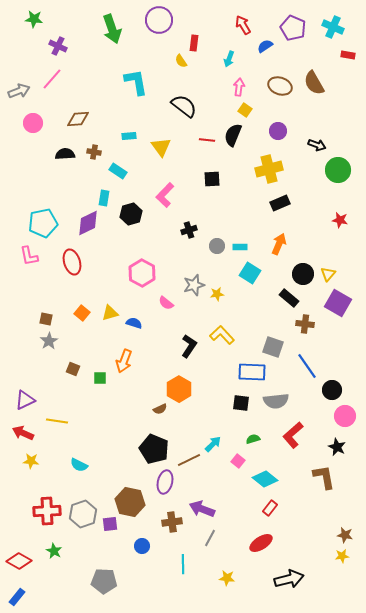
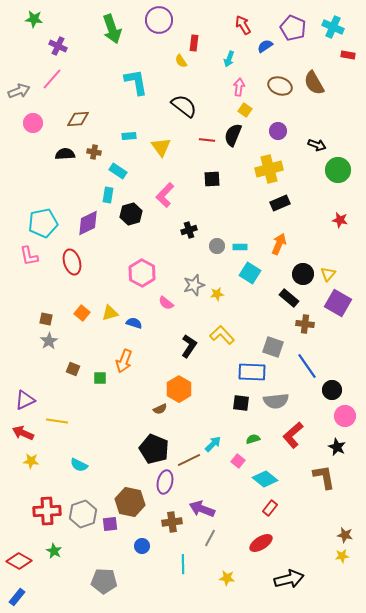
cyan rectangle at (104, 198): moved 4 px right, 3 px up
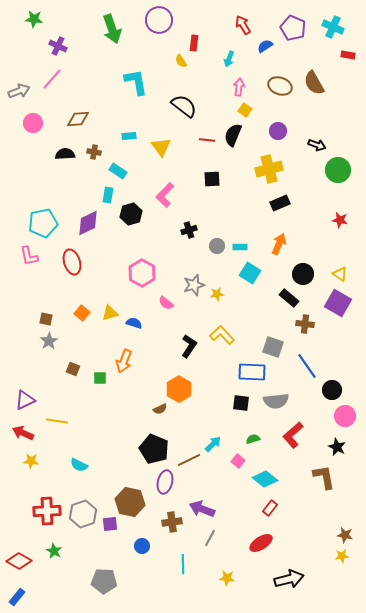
yellow triangle at (328, 274): moved 12 px right; rotated 35 degrees counterclockwise
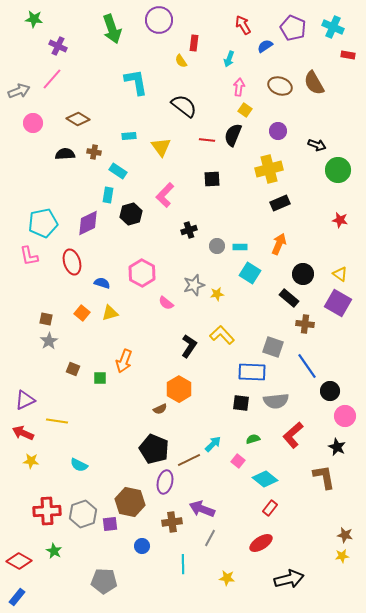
brown diamond at (78, 119): rotated 35 degrees clockwise
blue semicircle at (134, 323): moved 32 px left, 40 px up
black circle at (332, 390): moved 2 px left, 1 px down
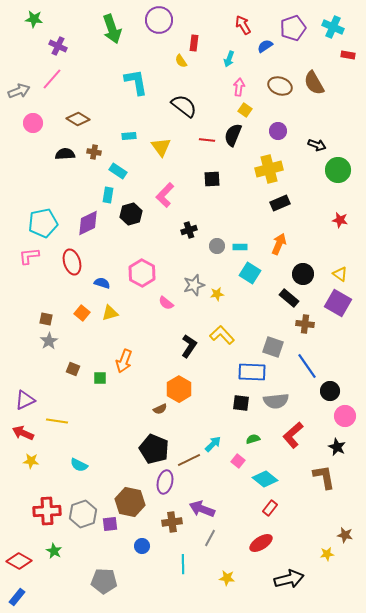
purple pentagon at (293, 28): rotated 30 degrees clockwise
pink L-shape at (29, 256): rotated 95 degrees clockwise
yellow star at (342, 556): moved 15 px left, 2 px up
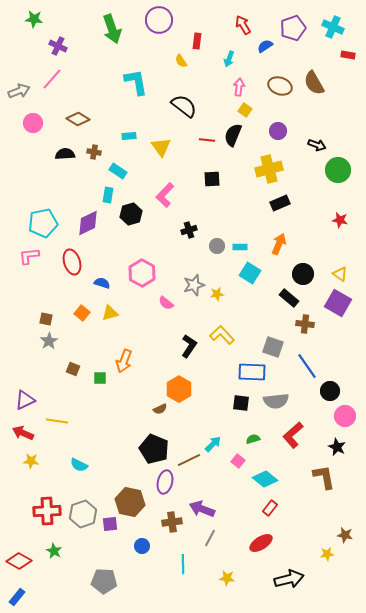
red rectangle at (194, 43): moved 3 px right, 2 px up
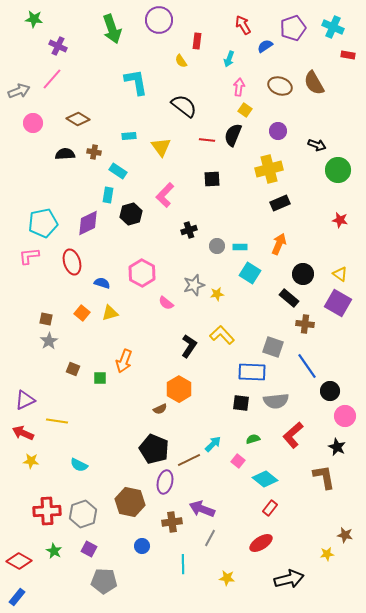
purple square at (110, 524): moved 21 px left, 25 px down; rotated 35 degrees clockwise
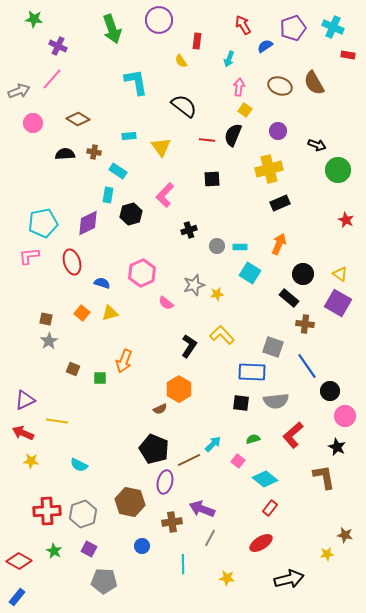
red star at (340, 220): moved 6 px right; rotated 14 degrees clockwise
pink hexagon at (142, 273): rotated 8 degrees clockwise
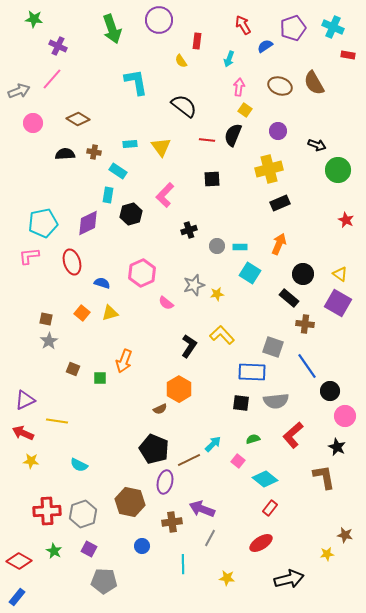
cyan rectangle at (129, 136): moved 1 px right, 8 px down
